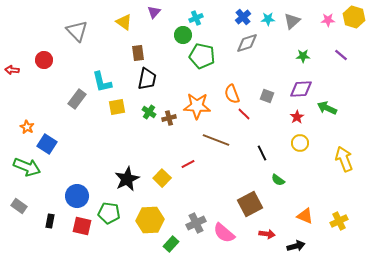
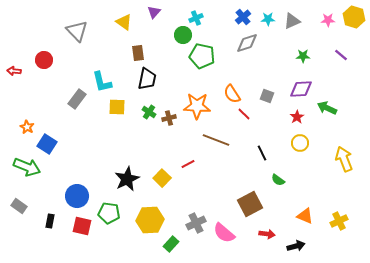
gray triangle at (292, 21): rotated 18 degrees clockwise
red arrow at (12, 70): moved 2 px right, 1 px down
orange semicircle at (232, 94): rotated 12 degrees counterclockwise
yellow square at (117, 107): rotated 12 degrees clockwise
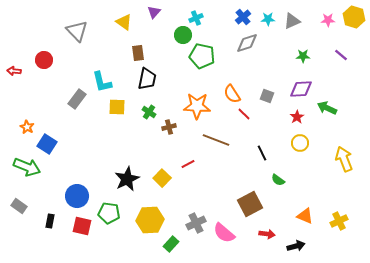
brown cross at (169, 118): moved 9 px down
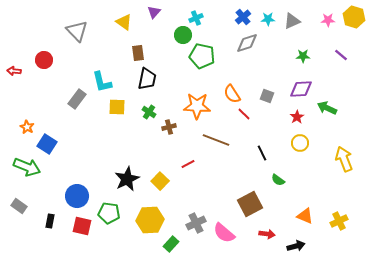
yellow square at (162, 178): moved 2 px left, 3 px down
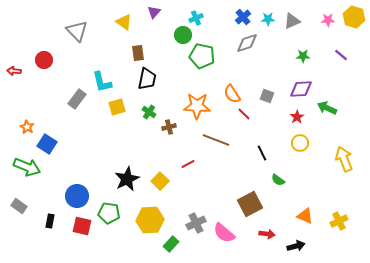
yellow square at (117, 107): rotated 18 degrees counterclockwise
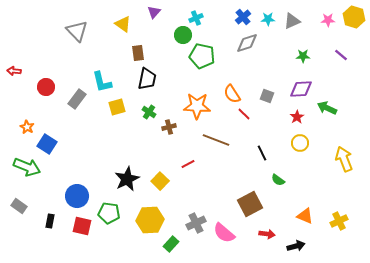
yellow triangle at (124, 22): moved 1 px left, 2 px down
red circle at (44, 60): moved 2 px right, 27 px down
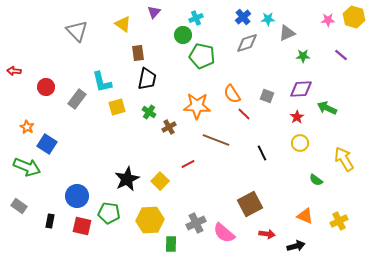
gray triangle at (292, 21): moved 5 px left, 12 px down
brown cross at (169, 127): rotated 16 degrees counterclockwise
yellow arrow at (344, 159): rotated 10 degrees counterclockwise
green semicircle at (278, 180): moved 38 px right
green rectangle at (171, 244): rotated 42 degrees counterclockwise
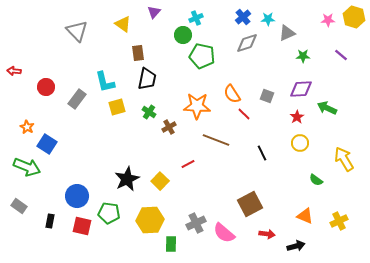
cyan L-shape at (102, 82): moved 3 px right
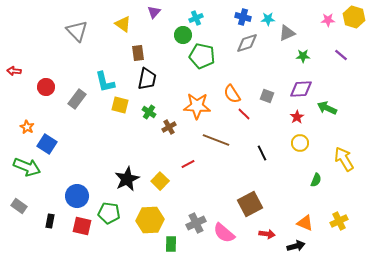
blue cross at (243, 17): rotated 35 degrees counterclockwise
yellow square at (117, 107): moved 3 px right, 2 px up; rotated 30 degrees clockwise
green semicircle at (316, 180): rotated 104 degrees counterclockwise
orange triangle at (305, 216): moved 7 px down
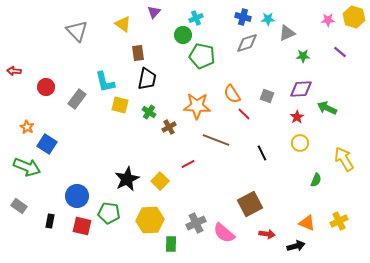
purple line at (341, 55): moved 1 px left, 3 px up
orange triangle at (305, 223): moved 2 px right
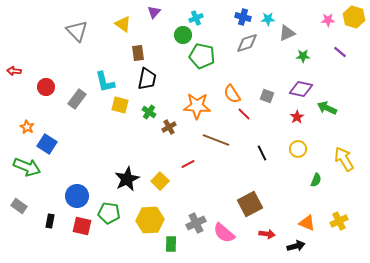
purple diamond at (301, 89): rotated 15 degrees clockwise
yellow circle at (300, 143): moved 2 px left, 6 px down
